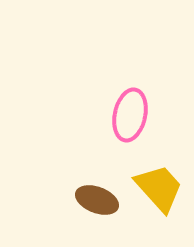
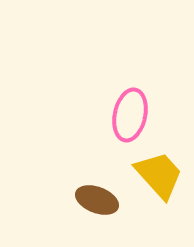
yellow trapezoid: moved 13 px up
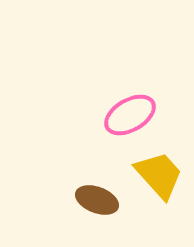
pink ellipse: rotated 48 degrees clockwise
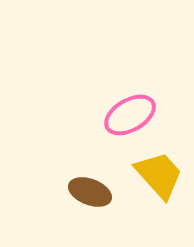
brown ellipse: moved 7 px left, 8 px up
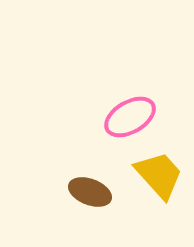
pink ellipse: moved 2 px down
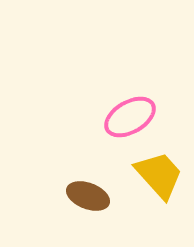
brown ellipse: moved 2 px left, 4 px down
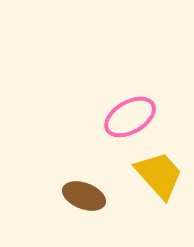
brown ellipse: moved 4 px left
